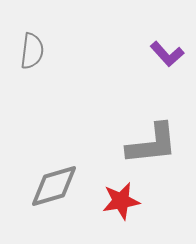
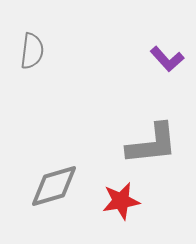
purple L-shape: moved 5 px down
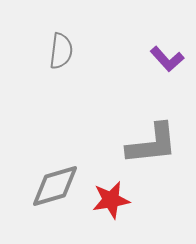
gray semicircle: moved 29 px right
gray diamond: moved 1 px right
red star: moved 10 px left, 1 px up
